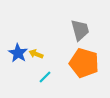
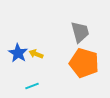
gray trapezoid: moved 2 px down
cyan line: moved 13 px left, 9 px down; rotated 24 degrees clockwise
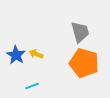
blue star: moved 2 px left, 2 px down
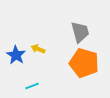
yellow arrow: moved 2 px right, 5 px up
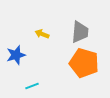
gray trapezoid: rotated 20 degrees clockwise
yellow arrow: moved 4 px right, 15 px up
blue star: rotated 24 degrees clockwise
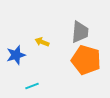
yellow arrow: moved 8 px down
orange pentagon: moved 2 px right, 3 px up
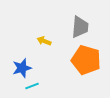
gray trapezoid: moved 5 px up
yellow arrow: moved 2 px right, 1 px up
blue star: moved 6 px right, 13 px down
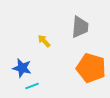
yellow arrow: rotated 24 degrees clockwise
orange pentagon: moved 5 px right, 8 px down
blue star: rotated 30 degrees clockwise
